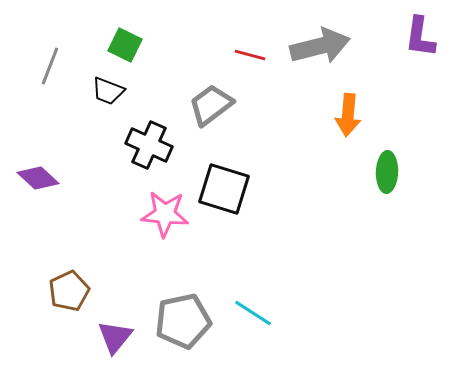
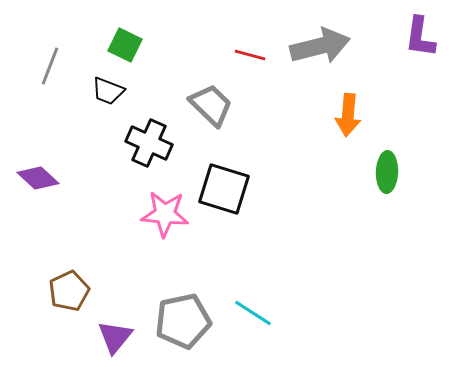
gray trapezoid: rotated 81 degrees clockwise
black cross: moved 2 px up
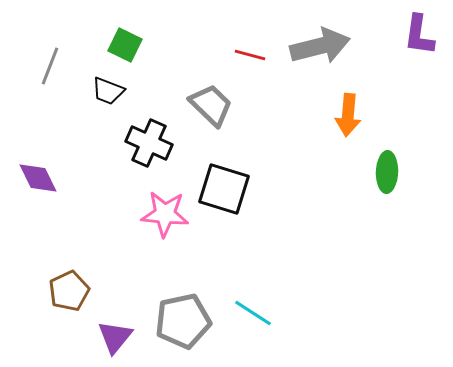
purple L-shape: moved 1 px left, 2 px up
purple diamond: rotated 21 degrees clockwise
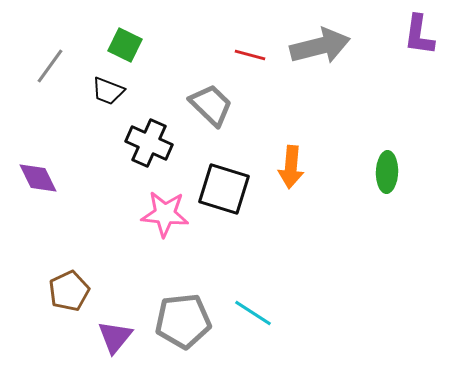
gray line: rotated 15 degrees clockwise
orange arrow: moved 57 px left, 52 px down
gray pentagon: rotated 6 degrees clockwise
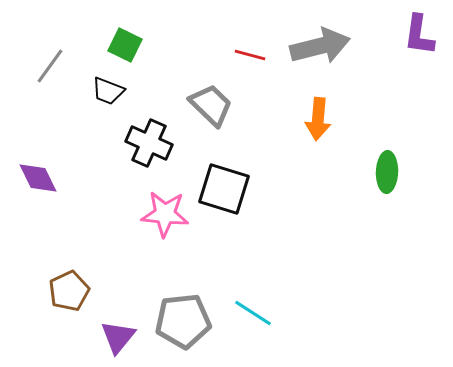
orange arrow: moved 27 px right, 48 px up
purple triangle: moved 3 px right
